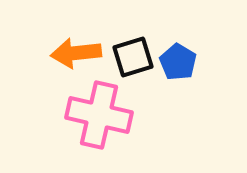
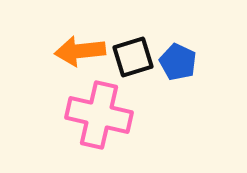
orange arrow: moved 4 px right, 2 px up
blue pentagon: rotated 6 degrees counterclockwise
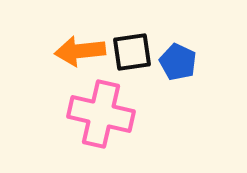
black square: moved 1 px left, 5 px up; rotated 9 degrees clockwise
pink cross: moved 2 px right, 1 px up
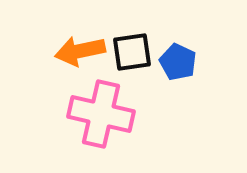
orange arrow: rotated 6 degrees counterclockwise
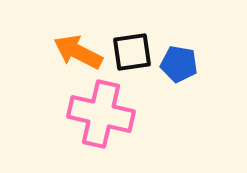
orange arrow: moved 2 px left, 1 px down; rotated 39 degrees clockwise
blue pentagon: moved 1 px right, 2 px down; rotated 15 degrees counterclockwise
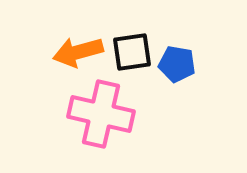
orange arrow: rotated 42 degrees counterclockwise
blue pentagon: moved 2 px left
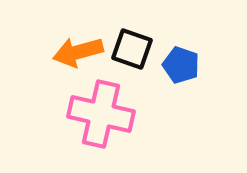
black square: moved 3 px up; rotated 27 degrees clockwise
blue pentagon: moved 4 px right, 1 px down; rotated 9 degrees clockwise
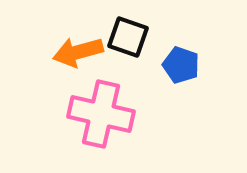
black square: moved 4 px left, 12 px up
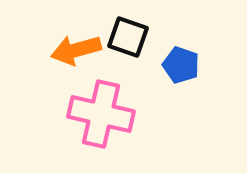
orange arrow: moved 2 px left, 2 px up
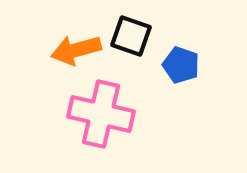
black square: moved 3 px right, 1 px up
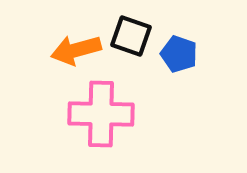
blue pentagon: moved 2 px left, 11 px up
pink cross: rotated 12 degrees counterclockwise
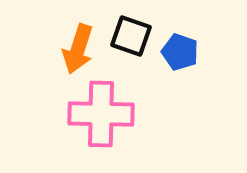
orange arrow: moved 2 px right, 1 px up; rotated 57 degrees counterclockwise
blue pentagon: moved 1 px right, 2 px up
